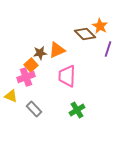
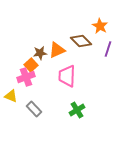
brown diamond: moved 4 px left, 7 px down
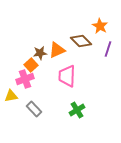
pink cross: moved 1 px left, 2 px down
yellow triangle: rotated 32 degrees counterclockwise
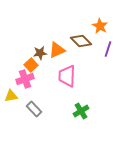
green cross: moved 4 px right, 1 px down
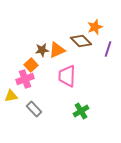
orange star: moved 5 px left, 1 px down; rotated 21 degrees clockwise
brown star: moved 2 px right, 3 px up
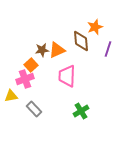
brown diamond: rotated 40 degrees clockwise
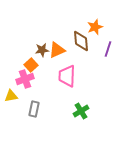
gray rectangle: rotated 56 degrees clockwise
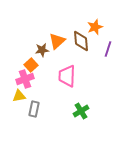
orange triangle: moved 9 px up; rotated 18 degrees counterclockwise
yellow triangle: moved 8 px right
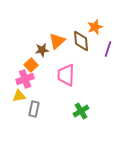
pink trapezoid: moved 1 px left, 1 px up
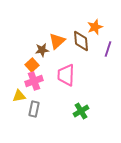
orange square: moved 1 px right
pink cross: moved 9 px right, 2 px down
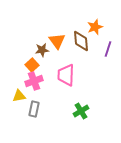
orange triangle: rotated 24 degrees counterclockwise
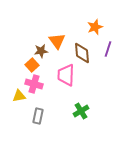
brown diamond: moved 1 px right, 12 px down
brown star: moved 1 px left, 1 px down
pink cross: moved 3 px down; rotated 36 degrees clockwise
gray rectangle: moved 4 px right, 7 px down
